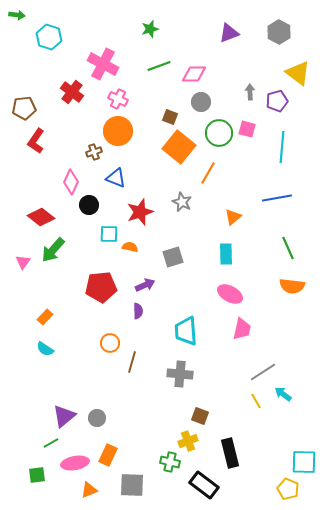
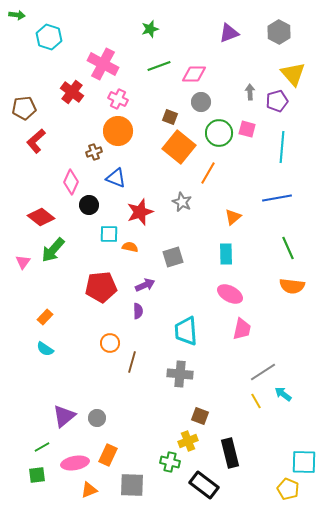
yellow triangle at (298, 73): moved 5 px left, 1 px down; rotated 12 degrees clockwise
red L-shape at (36, 141): rotated 15 degrees clockwise
green line at (51, 443): moved 9 px left, 4 px down
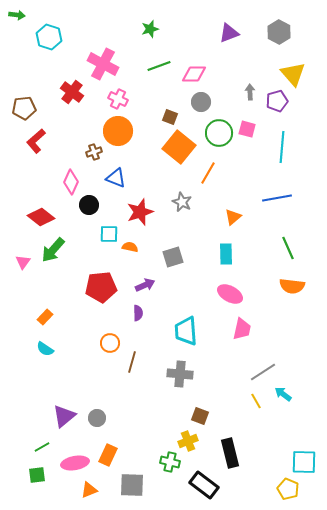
purple semicircle at (138, 311): moved 2 px down
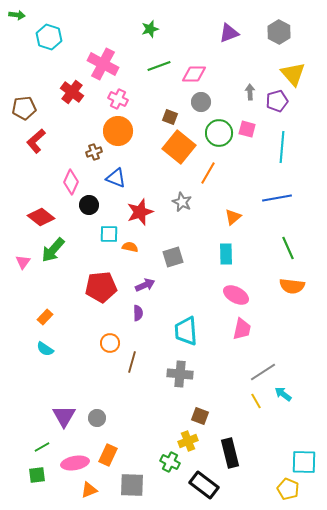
pink ellipse at (230, 294): moved 6 px right, 1 px down
purple triangle at (64, 416): rotated 20 degrees counterclockwise
green cross at (170, 462): rotated 12 degrees clockwise
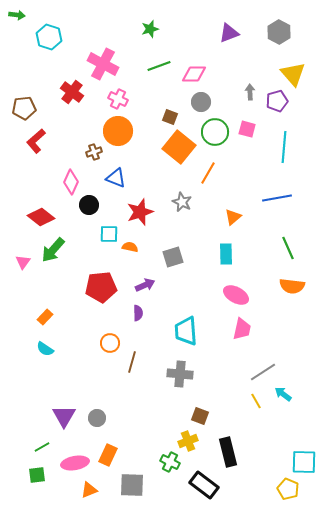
green circle at (219, 133): moved 4 px left, 1 px up
cyan line at (282, 147): moved 2 px right
black rectangle at (230, 453): moved 2 px left, 1 px up
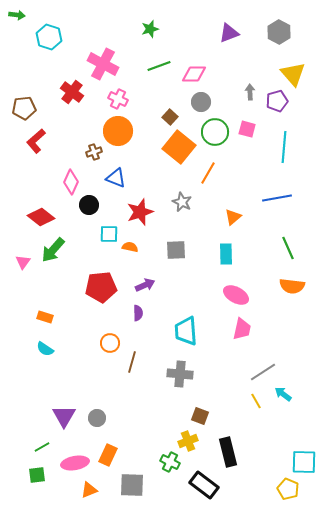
brown square at (170, 117): rotated 21 degrees clockwise
gray square at (173, 257): moved 3 px right, 7 px up; rotated 15 degrees clockwise
orange rectangle at (45, 317): rotated 63 degrees clockwise
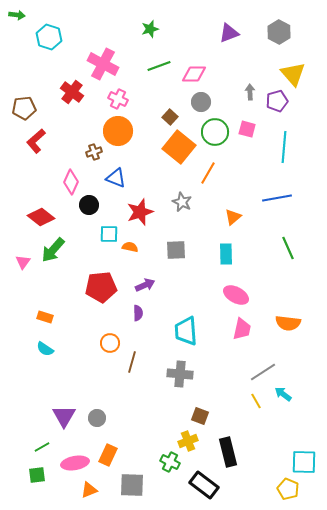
orange semicircle at (292, 286): moved 4 px left, 37 px down
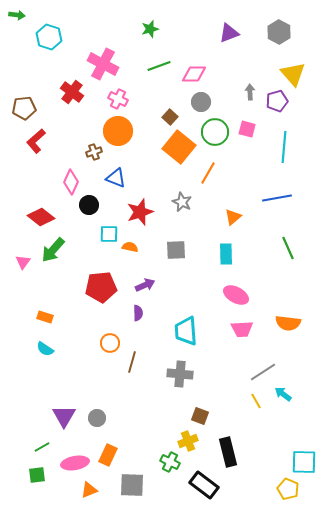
pink trapezoid at (242, 329): rotated 75 degrees clockwise
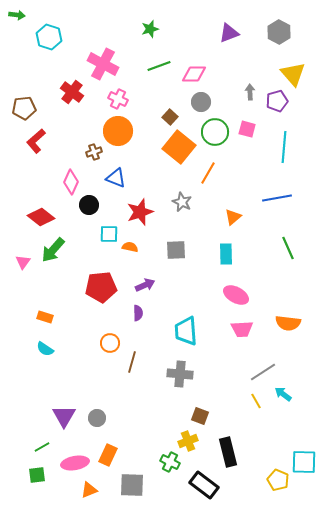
yellow pentagon at (288, 489): moved 10 px left, 9 px up
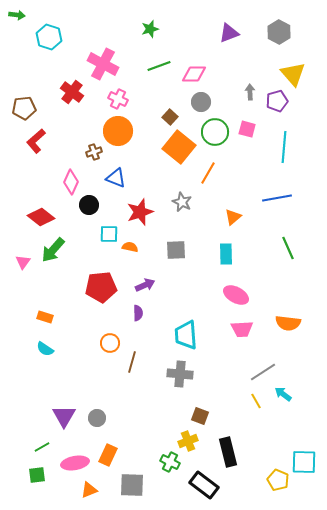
cyan trapezoid at (186, 331): moved 4 px down
